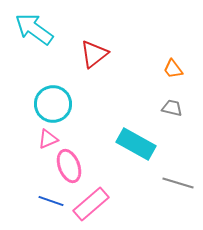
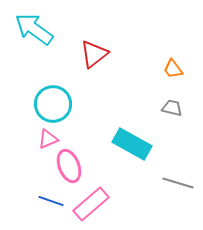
cyan rectangle: moved 4 px left
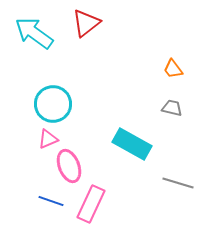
cyan arrow: moved 4 px down
red triangle: moved 8 px left, 31 px up
pink rectangle: rotated 24 degrees counterclockwise
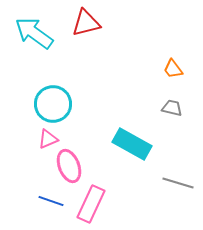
red triangle: rotated 24 degrees clockwise
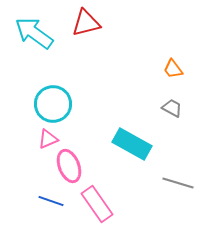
gray trapezoid: rotated 15 degrees clockwise
pink rectangle: moved 6 px right; rotated 60 degrees counterclockwise
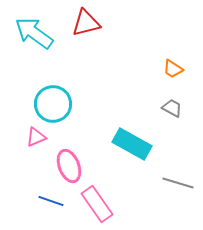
orange trapezoid: rotated 20 degrees counterclockwise
pink triangle: moved 12 px left, 2 px up
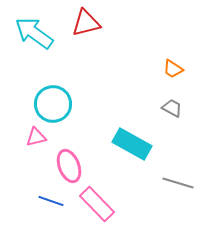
pink triangle: rotated 10 degrees clockwise
pink rectangle: rotated 9 degrees counterclockwise
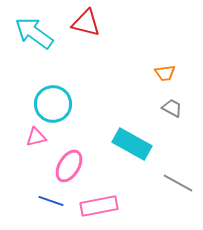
red triangle: rotated 28 degrees clockwise
orange trapezoid: moved 8 px left, 4 px down; rotated 40 degrees counterclockwise
pink ellipse: rotated 52 degrees clockwise
gray line: rotated 12 degrees clockwise
pink rectangle: moved 2 px right, 2 px down; rotated 57 degrees counterclockwise
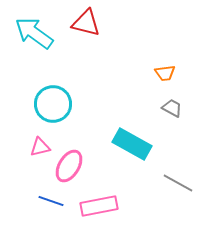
pink triangle: moved 4 px right, 10 px down
